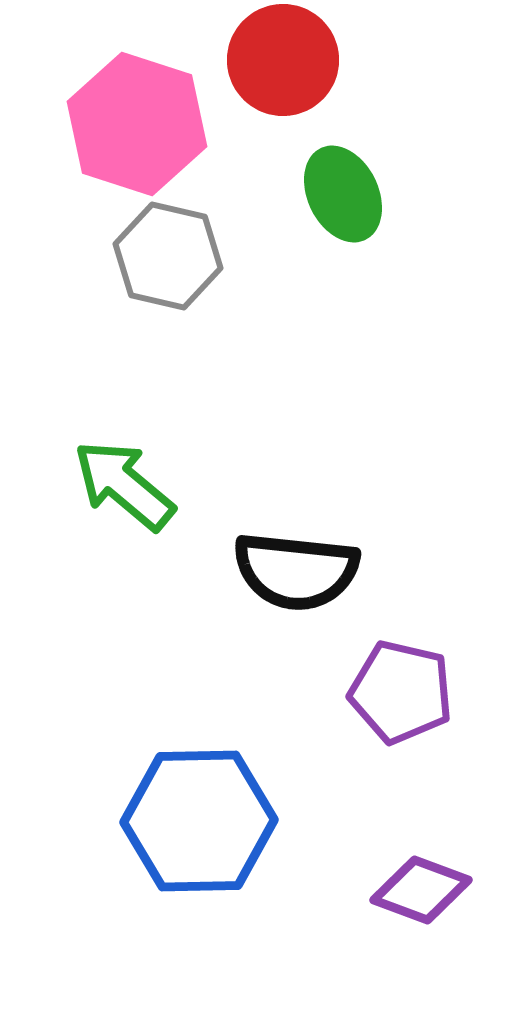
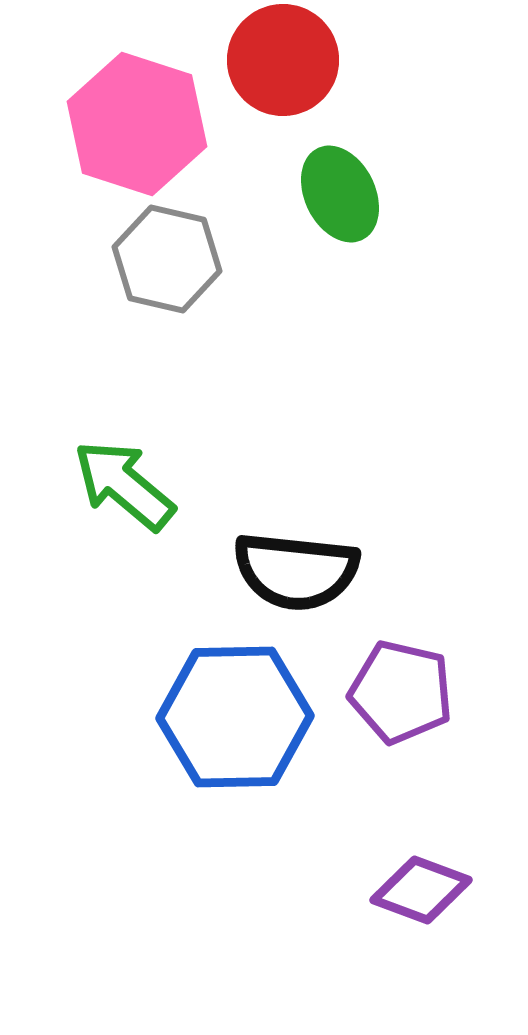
green ellipse: moved 3 px left
gray hexagon: moved 1 px left, 3 px down
blue hexagon: moved 36 px right, 104 px up
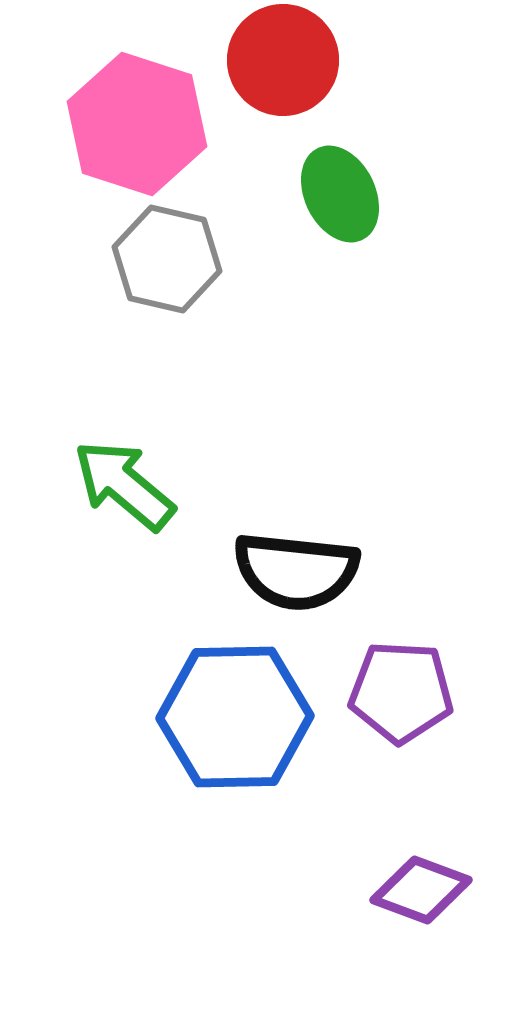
purple pentagon: rotated 10 degrees counterclockwise
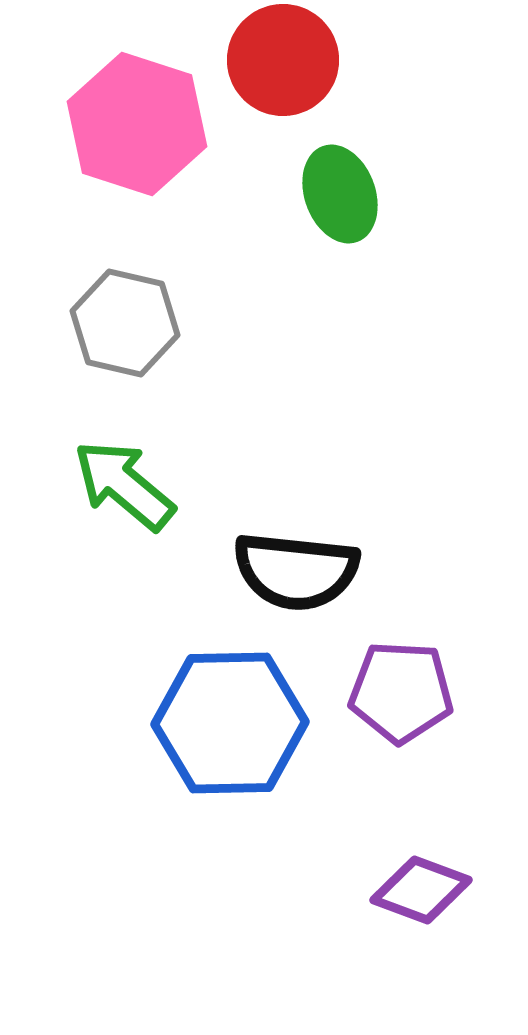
green ellipse: rotated 6 degrees clockwise
gray hexagon: moved 42 px left, 64 px down
blue hexagon: moved 5 px left, 6 px down
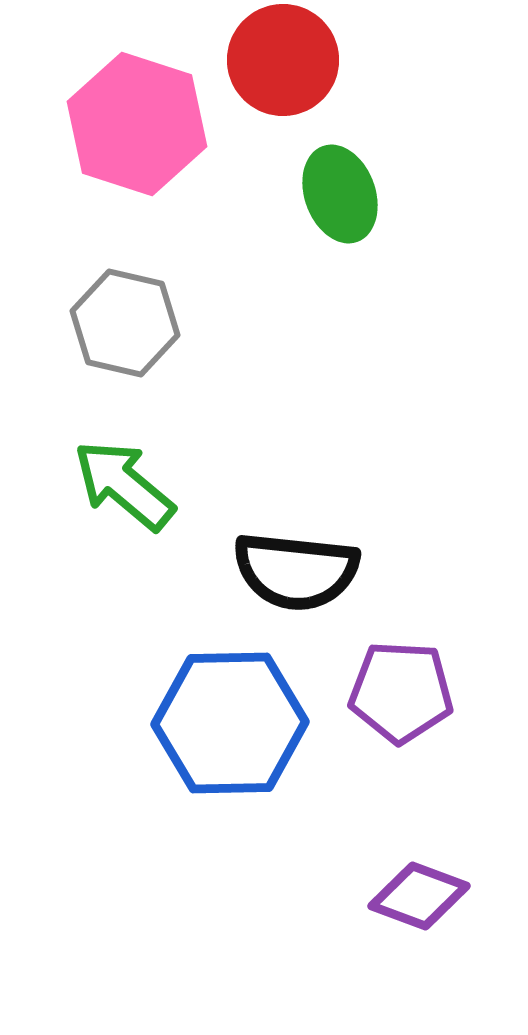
purple diamond: moved 2 px left, 6 px down
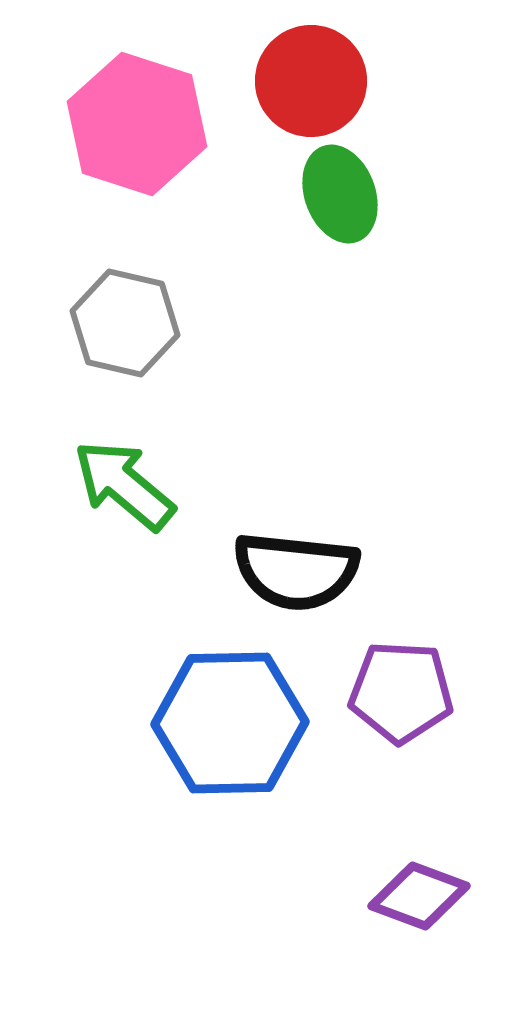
red circle: moved 28 px right, 21 px down
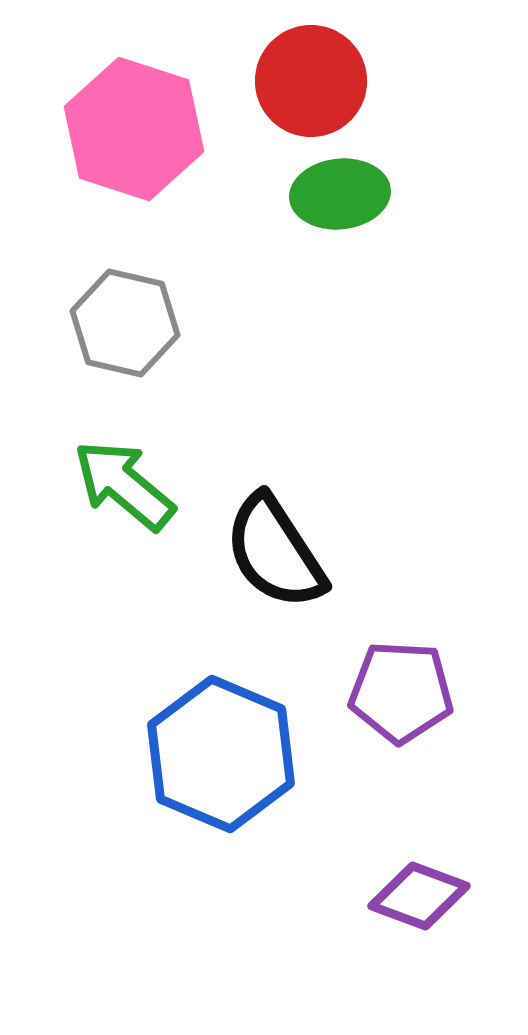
pink hexagon: moved 3 px left, 5 px down
green ellipse: rotated 76 degrees counterclockwise
black semicircle: moved 21 px left, 19 px up; rotated 51 degrees clockwise
blue hexagon: moved 9 px left, 31 px down; rotated 24 degrees clockwise
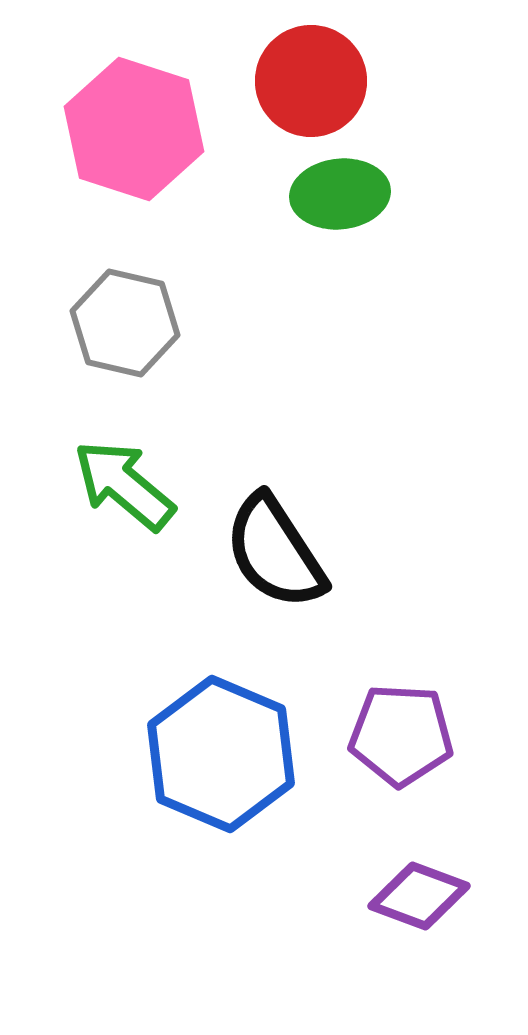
purple pentagon: moved 43 px down
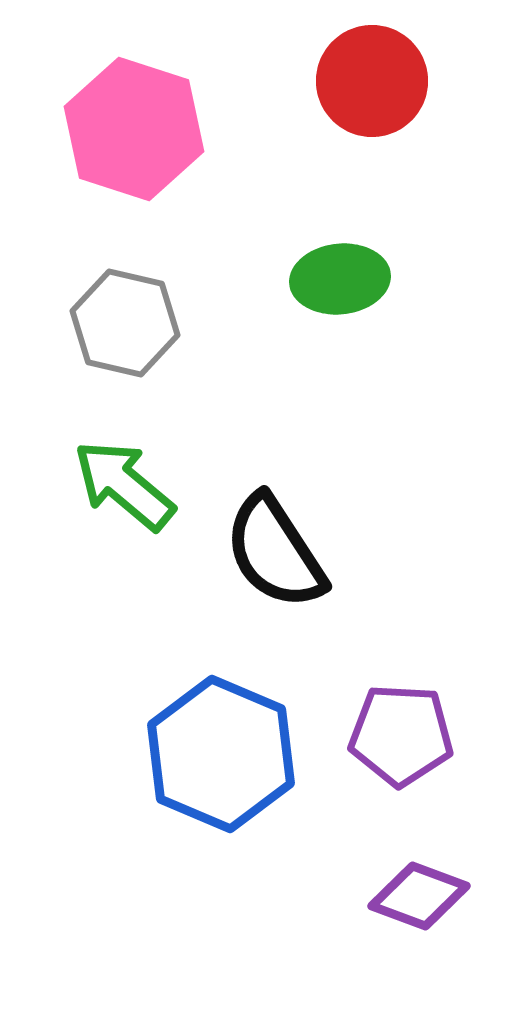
red circle: moved 61 px right
green ellipse: moved 85 px down
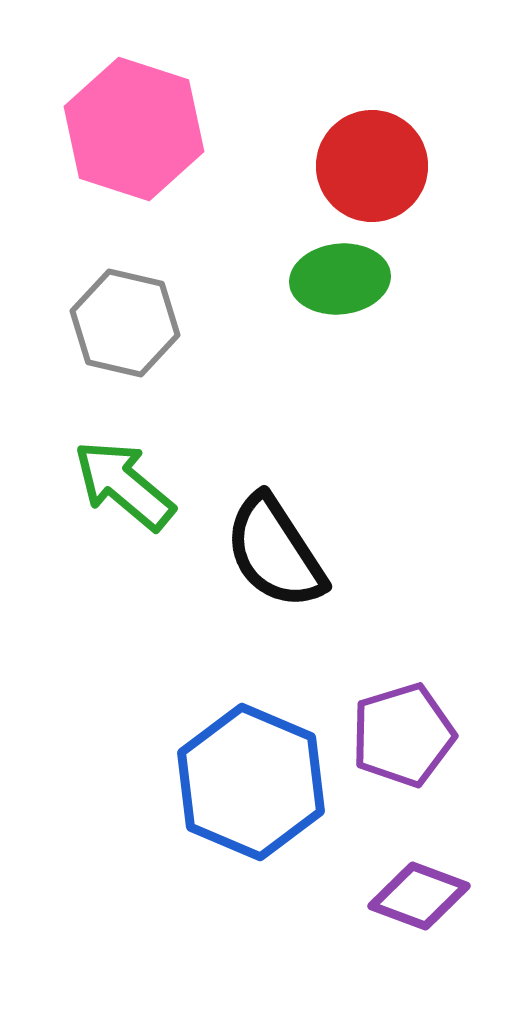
red circle: moved 85 px down
purple pentagon: moved 2 px right; rotated 20 degrees counterclockwise
blue hexagon: moved 30 px right, 28 px down
